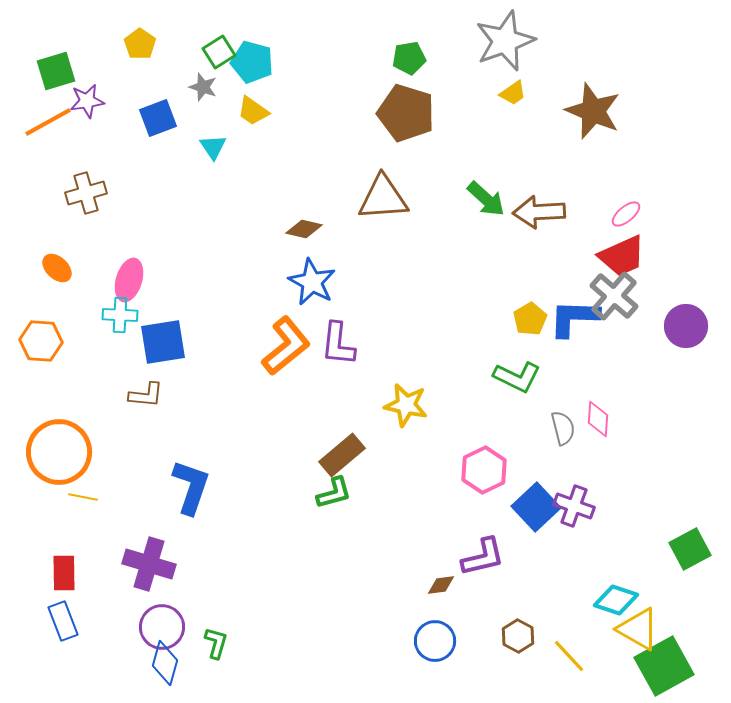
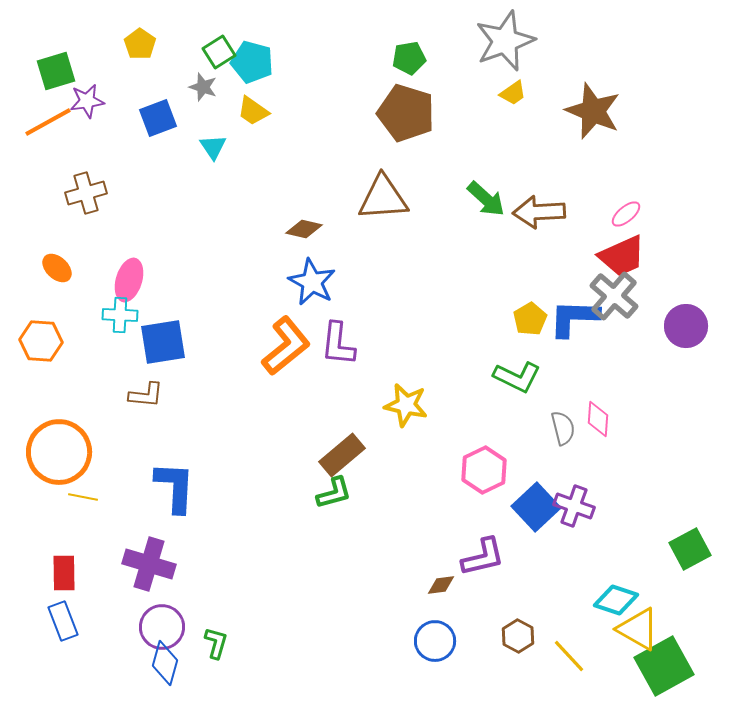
blue L-shape at (191, 487): moved 16 px left; rotated 16 degrees counterclockwise
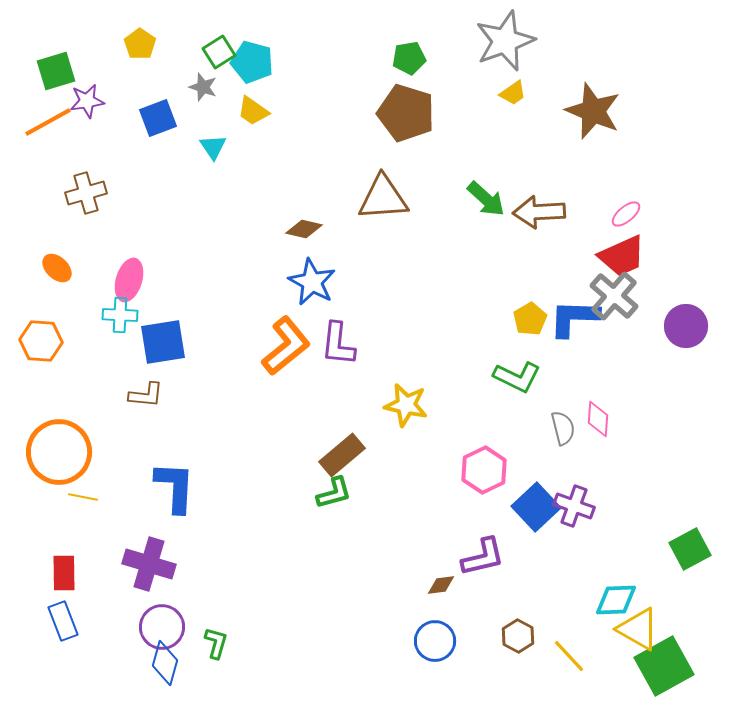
cyan diamond at (616, 600): rotated 21 degrees counterclockwise
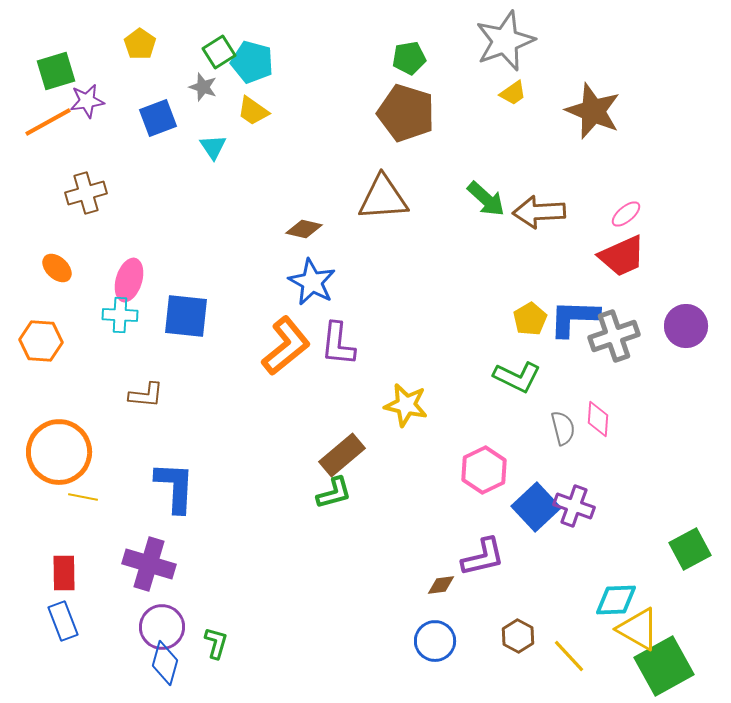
gray cross at (614, 296): moved 40 px down; rotated 30 degrees clockwise
blue square at (163, 342): moved 23 px right, 26 px up; rotated 15 degrees clockwise
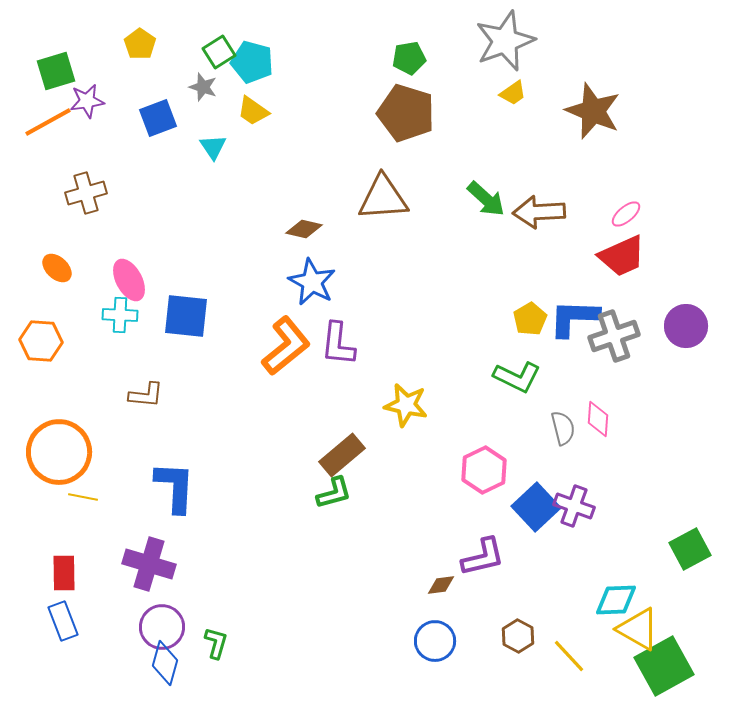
pink ellipse at (129, 280): rotated 45 degrees counterclockwise
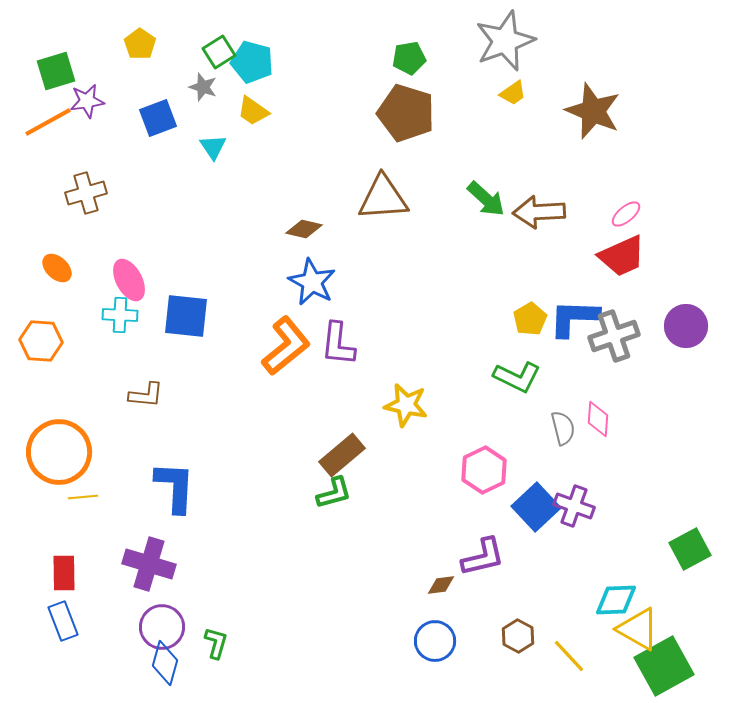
yellow line at (83, 497): rotated 16 degrees counterclockwise
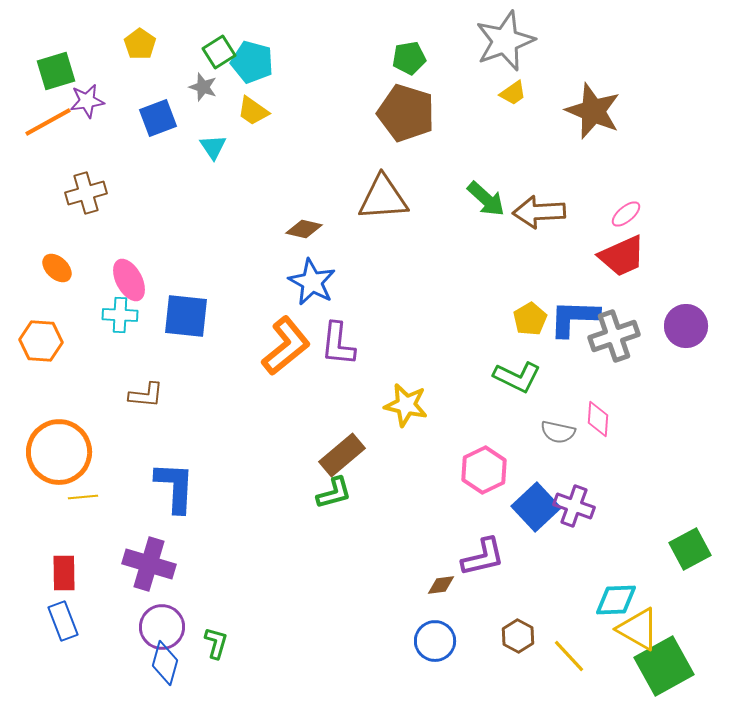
gray semicircle at (563, 428): moved 5 px left, 4 px down; rotated 116 degrees clockwise
